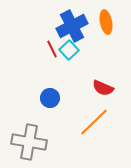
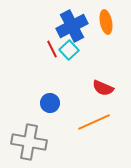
blue circle: moved 5 px down
orange line: rotated 20 degrees clockwise
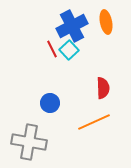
red semicircle: rotated 115 degrees counterclockwise
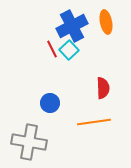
orange line: rotated 16 degrees clockwise
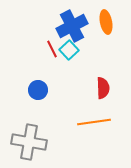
blue circle: moved 12 px left, 13 px up
